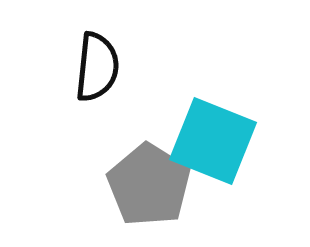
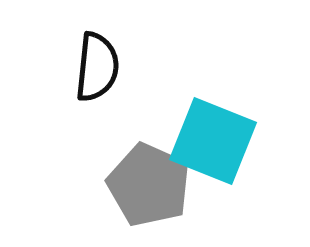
gray pentagon: rotated 8 degrees counterclockwise
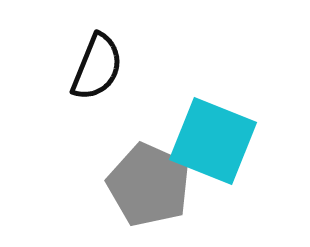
black semicircle: rotated 16 degrees clockwise
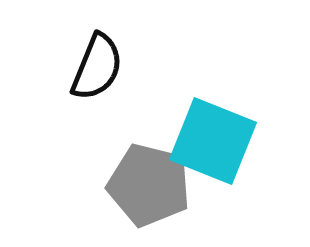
gray pentagon: rotated 10 degrees counterclockwise
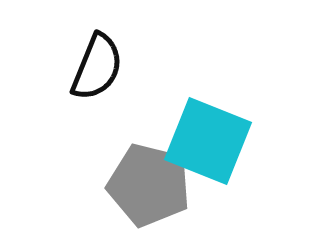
cyan square: moved 5 px left
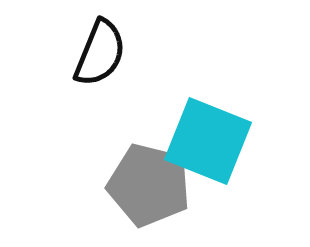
black semicircle: moved 3 px right, 14 px up
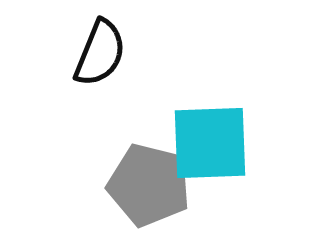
cyan square: moved 2 px right, 2 px down; rotated 24 degrees counterclockwise
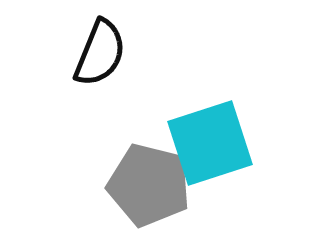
cyan square: rotated 16 degrees counterclockwise
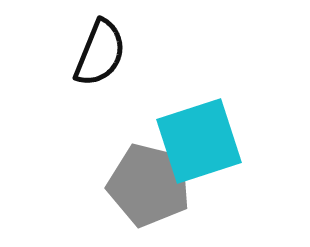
cyan square: moved 11 px left, 2 px up
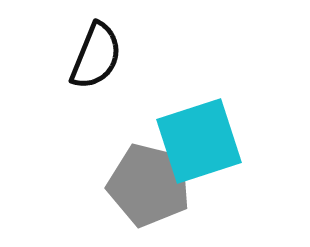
black semicircle: moved 4 px left, 3 px down
